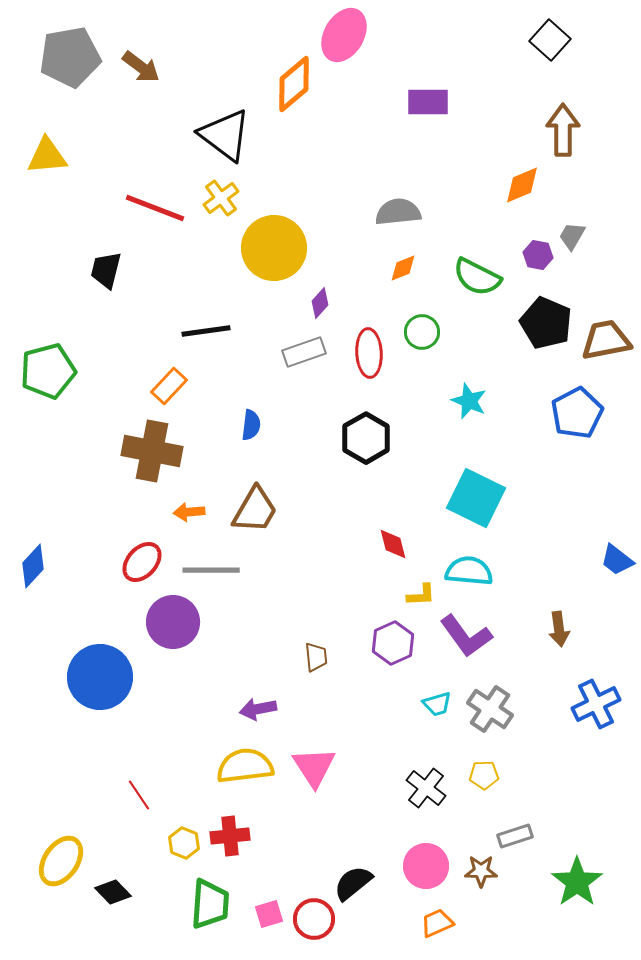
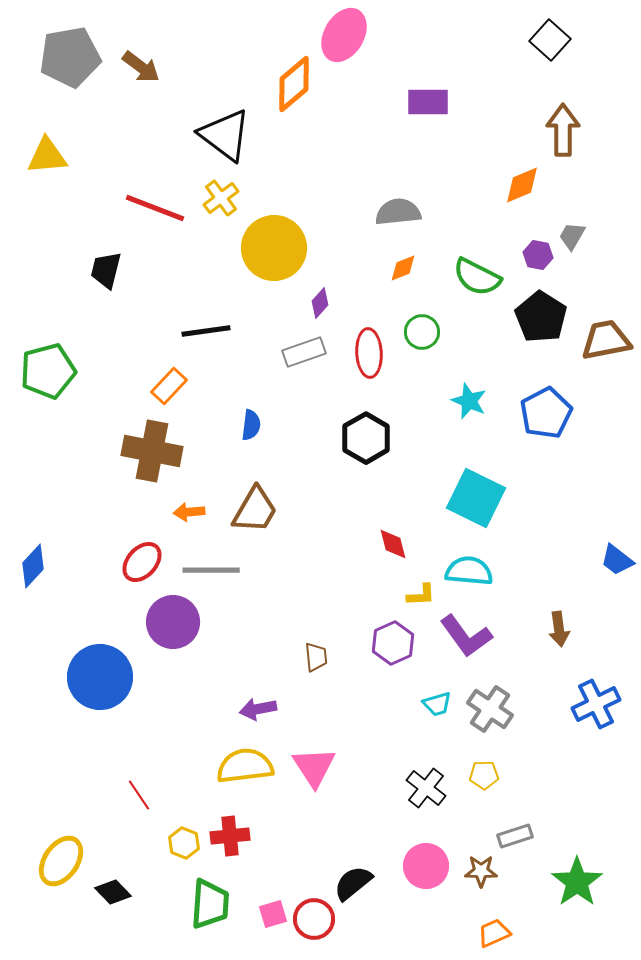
black pentagon at (546, 323): moved 5 px left, 6 px up; rotated 9 degrees clockwise
blue pentagon at (577, 413): moved 31 px left
pink square at (269, 914): moved 4 px right
orange trapezoid at (437, 923): moved 57 px right, 10 px down
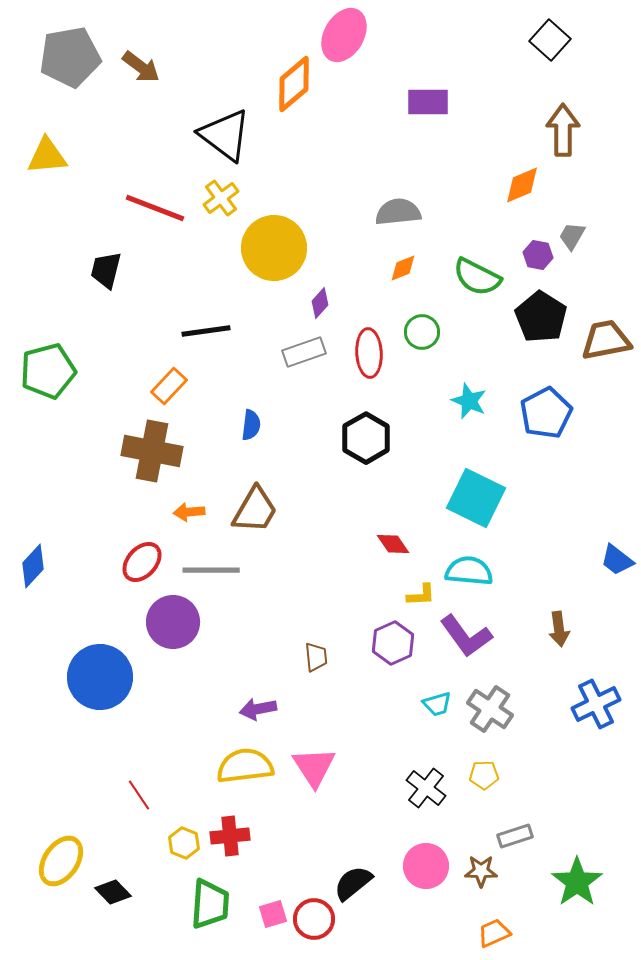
red diamond at (393, 544): rotated 20 degrees counterclockwise
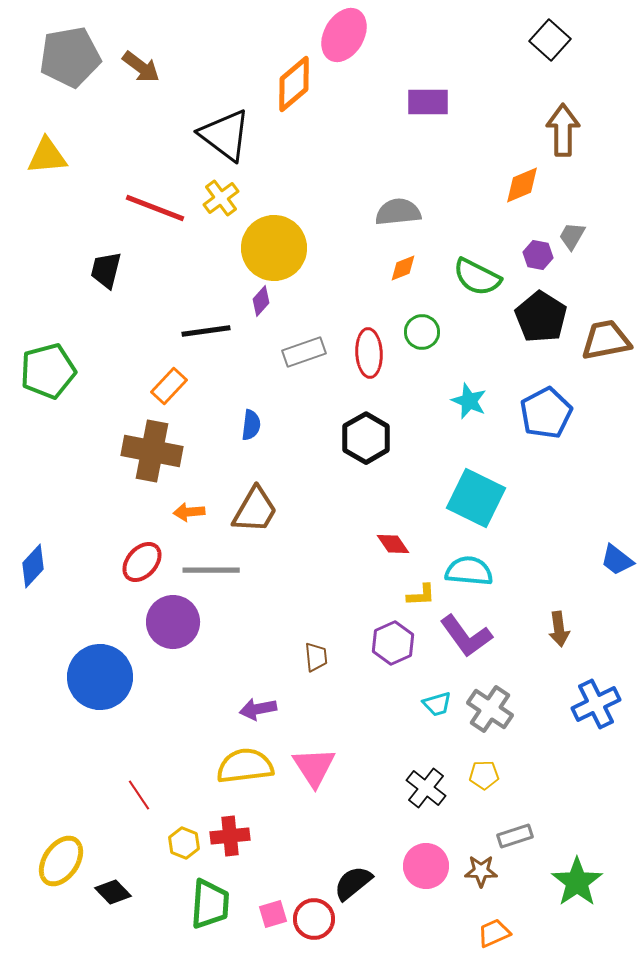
purple diamond at (320, 303): moved 59 px left, 2 px up
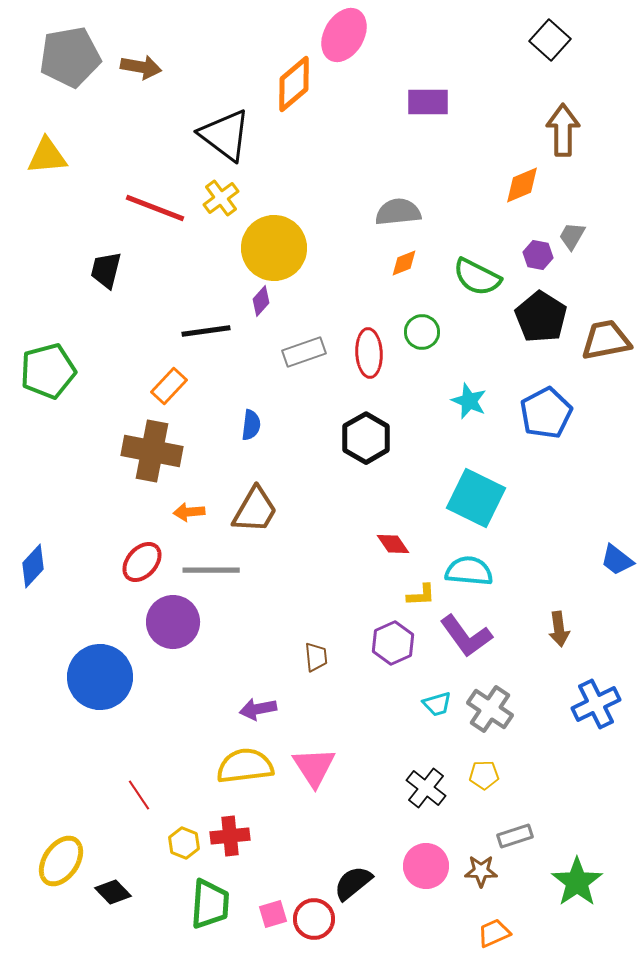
brown arrow at (141, 67): rotated 27 degrees counterclockwise
orange diamond at (403, 268): moved 1 px right, 5 px up
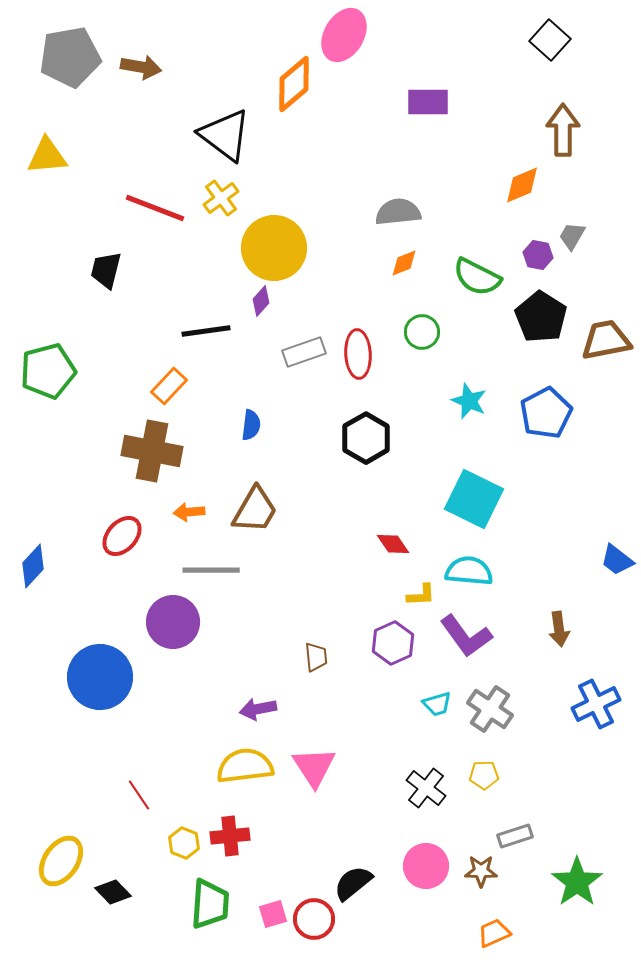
red ellipse at (369, 353): moved 11 px left, 1 px down
cyan square at (476, 498): moved 2 px left, 1 px down
red ellipse at (142, 562): moved 20 px left, 26 px up
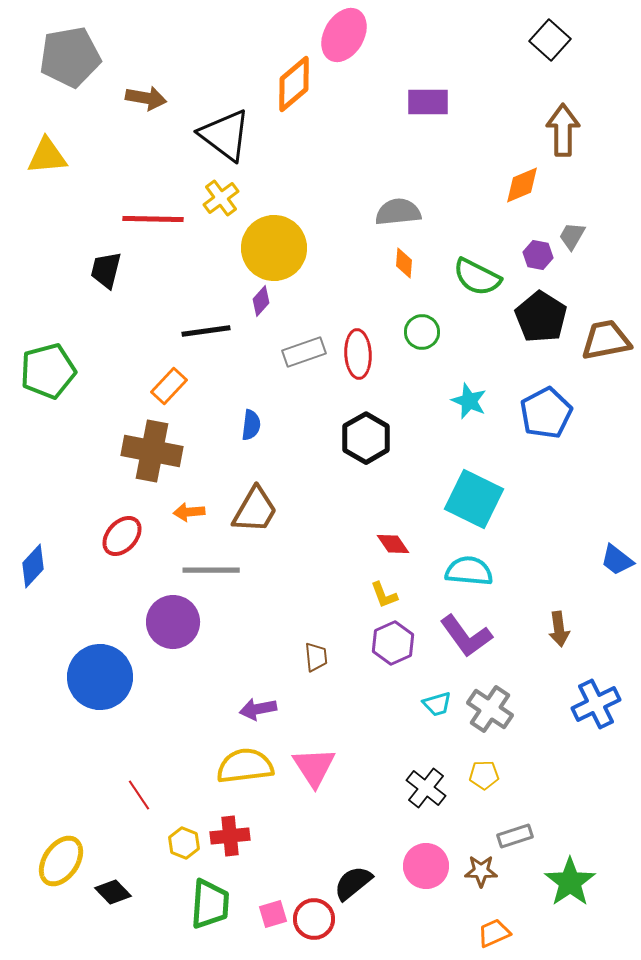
brown arrow at (141, 67): moved 5 px right, 31 px down
red line at (155, 208): moved 2 px left, 11 px down; rotated 20 degrees counterclockwise
orange diamond at (404, 263): rotated 64 degrees counterclockwise
yellow L-shape at (421, 595): moved 37 px left; rotated 72 degrees clockwise
green star at (577, 882): moved 7 px left
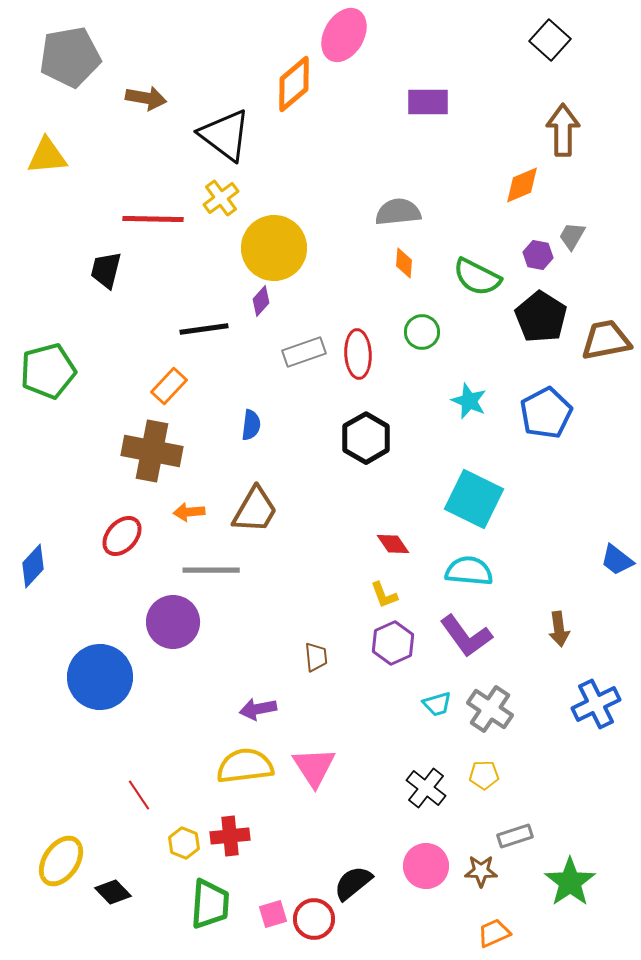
black line at (206, 331): moved 2 px left, 2 px up
